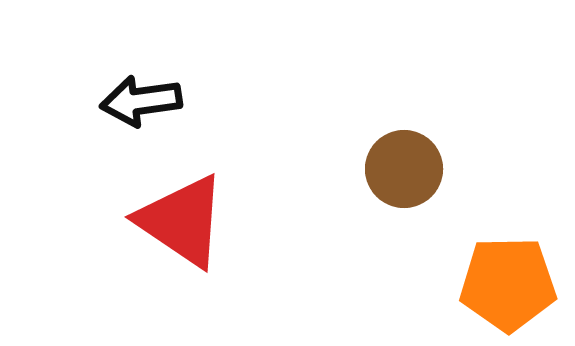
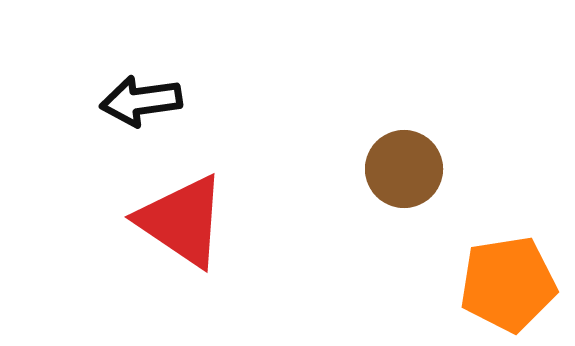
orange pentagon: rotated 8 degrees counterclockwise
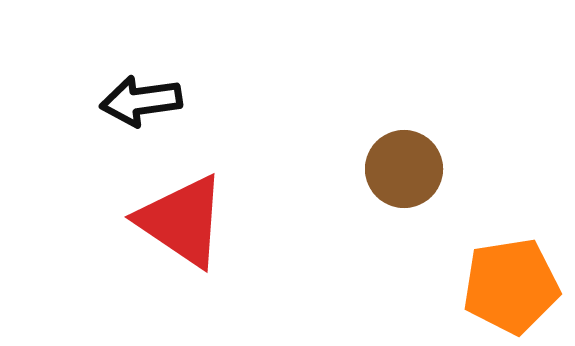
orange pentagon: moved 3 px right, 2 px down
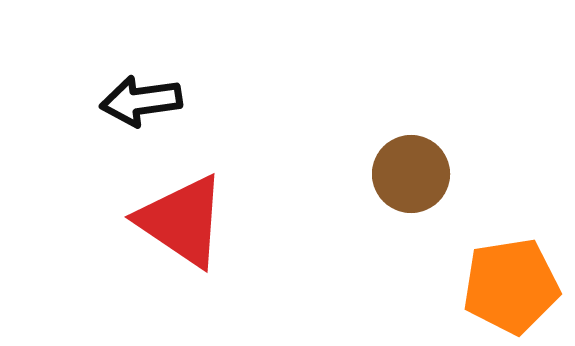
brown circle: moved 7 px right, 5 px down
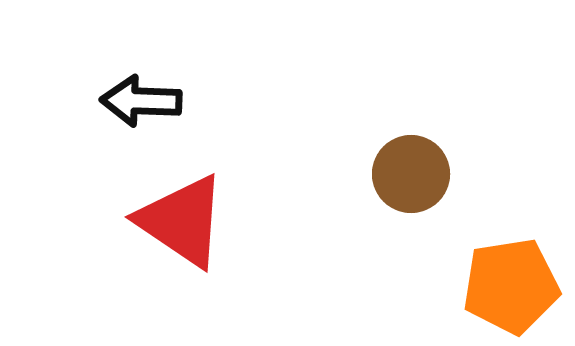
black arrow: rotated 10 degrees clockwise
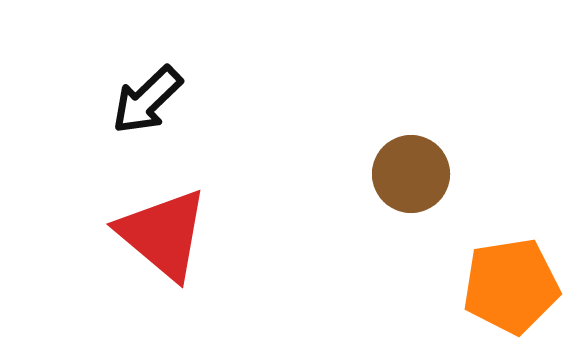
black arrow: moved 6 px right, 1 px up; rotated 46 degrees counterclockwise
red triangle: moved 19 px left, 13 px down; rotated 6 degrees clockwise
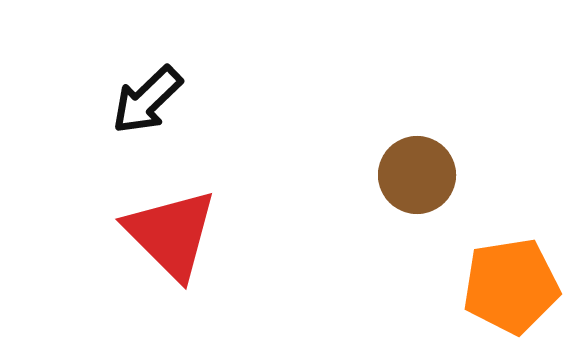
brown circle: moved 6 px right, 1 px down
red triangle: moved 8 px right; rotated 5 degrees clockwise
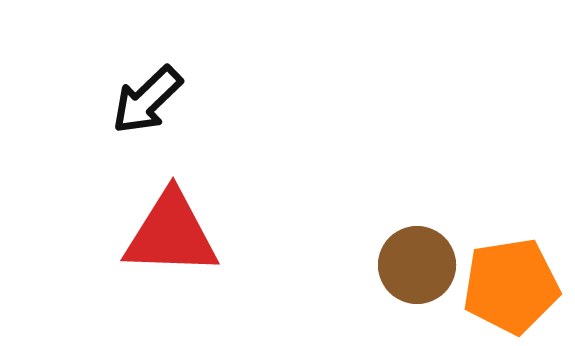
brown circle: moved 90 px down
red triangle: rotated 43 degrees counterclockwise
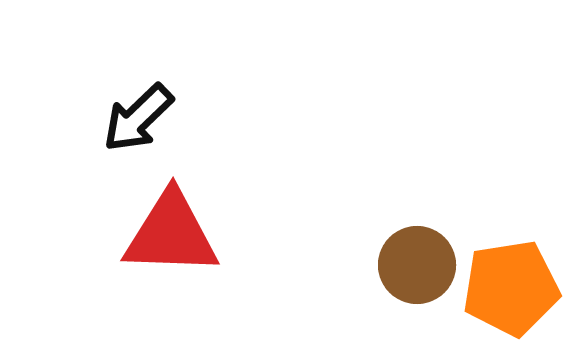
black arrow: moved 9 px left, 18 px down
orange pentagon: moved 2 px down
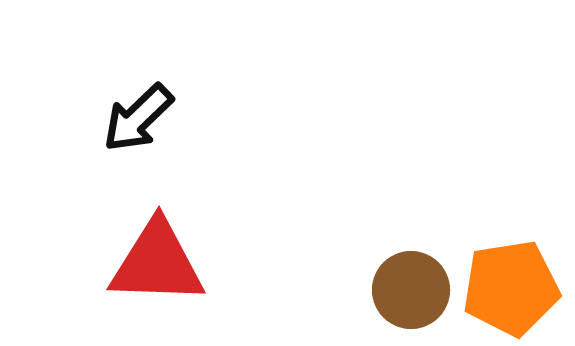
red triangle: moved 14 px left, 29 px down
brown circle: moved 6 px left, 25 px down
